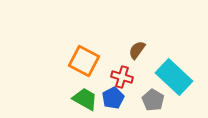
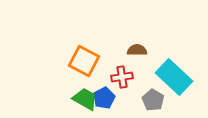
brown semicircle: rotated 54 degrees clockwise
red cross: rotated 25 degrees counterclockwise
blue pentagon: moved 9 px left
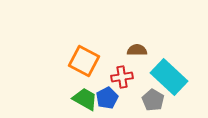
cyan rectangle: moved 5 px left
blue pentagon: moved 3 px right
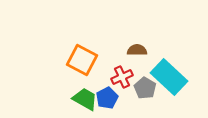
orange square: moved 2 px left, 1 px up
red cross: rotated 15 degrees counterclockwise
gray pentagon: moved 8 px left, 12 px up
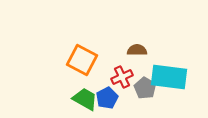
cyan rectangle: rotated 36 degrees counterclockwise
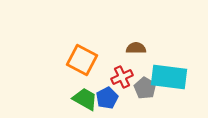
brown semicircle: moved 1 px left, 2 px up
